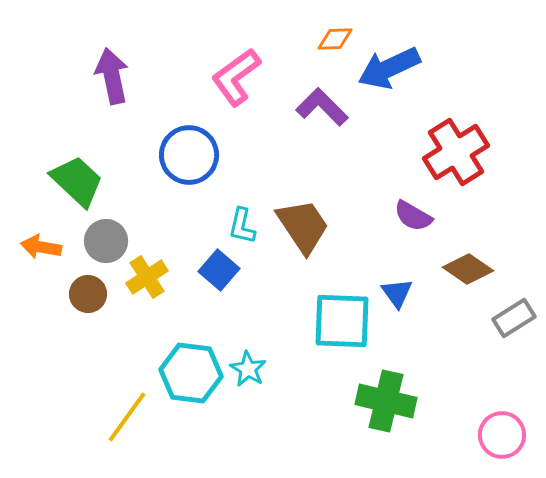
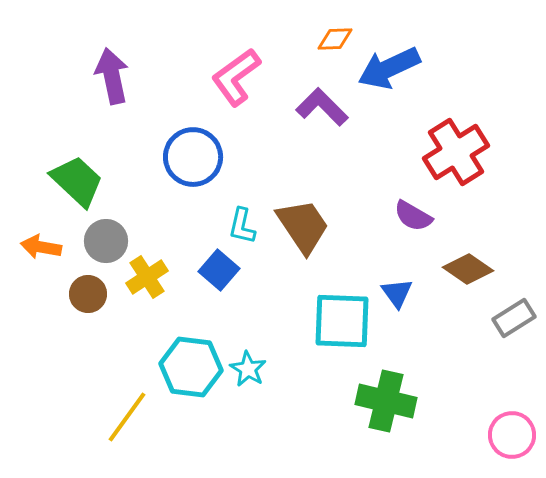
blue circle: moved 4 px right, 2 px down
cyan hexagon: moved 6 px up
pink circle: moved 10 px right
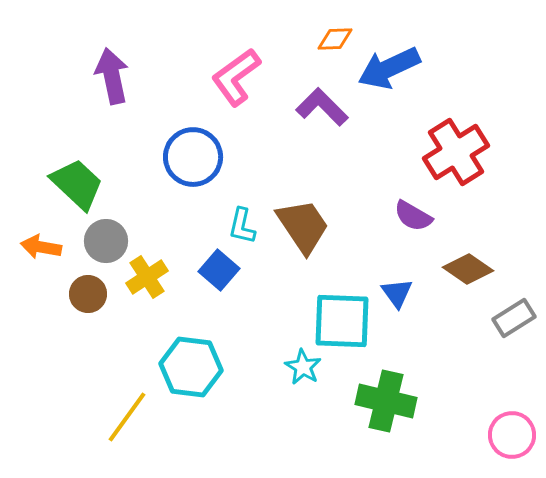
green trapezoid: moved 3 px down
cyan star: moved 55 px right, 2 px up
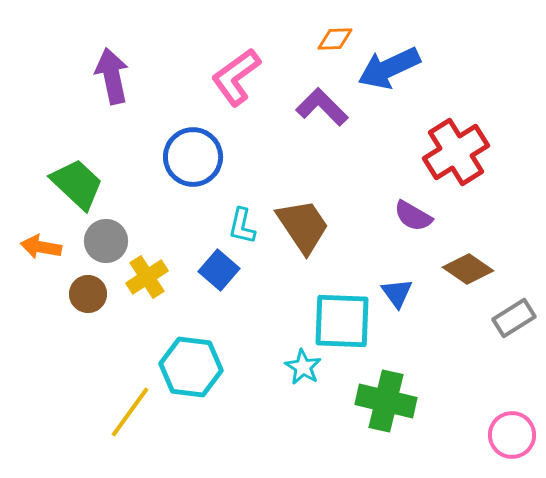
yellow line: moved 3 px right, 5 px up
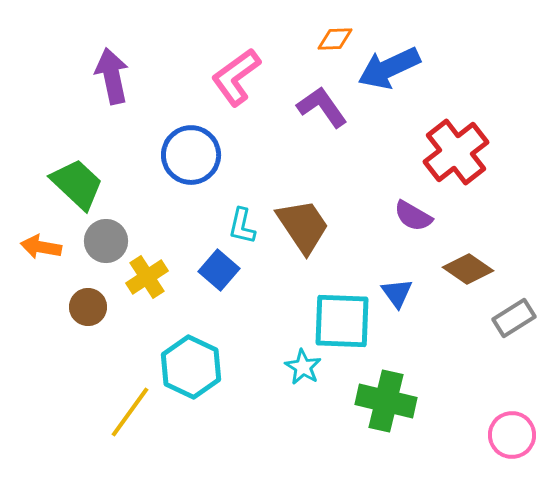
purple L-shape: rotated 10 degrees clockwise
red cross: rotated 6 degrees counterclockwise
blue circle: moved 2 px left, 2 px up
brown circle: moved 13 px down
cyan hexagon: rotated 18 degrees clockwise
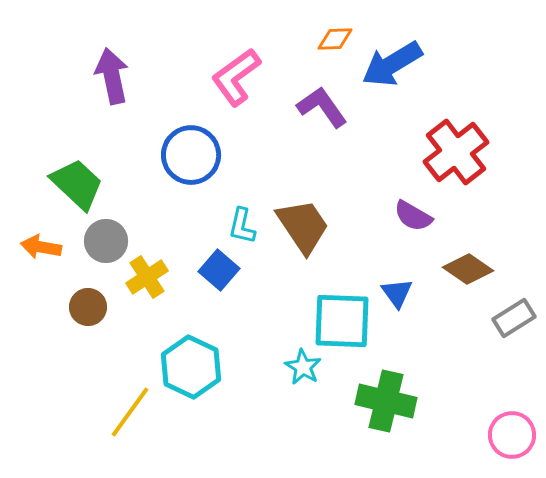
blue arrow: moved 3 px right, 4 px up; rotated 6 degrees counterclockwise
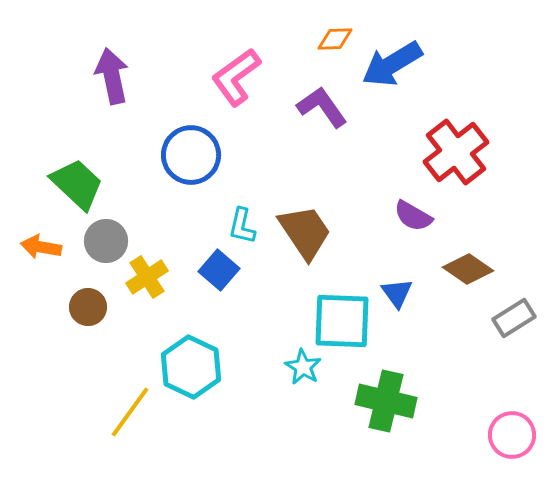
brown trapezoid: moved 2 px right, 6 px down
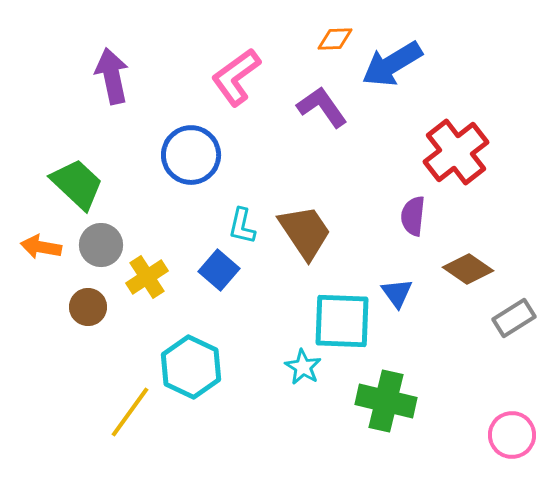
purple semicircle: rotated 66 degrees clockwise
gray circle: moved 5 px left, 4 px down
